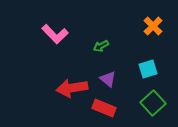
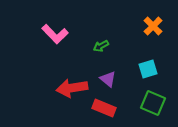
green square: rotated 25 degrees counterclockwise
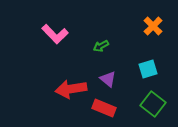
red arrow: moved 1 px left, 1 px down
green square: moved 1 px down; rotated 15 degrees clockwise
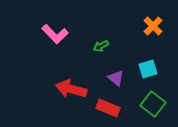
purple triangle: moved 8 px right, 1 px up
red arrow: rotated 24 degrees clockwise
red rectangle: moved 4 px right
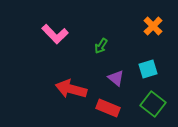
green arrow: rotated 28 degrees counterclockwise
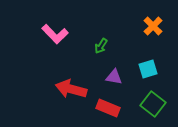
purple triangle: moved 2 px left, 1 px up; rotated 30 degrees counterclockwise
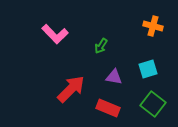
orange cross: rotated 30 degrees counterclockwise
red arrow: rotated 120 degrees clockwise
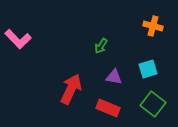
pink L-shape: moved 37 px left, 5 px down
red arrow: rotated 20 degrees counterclockwise
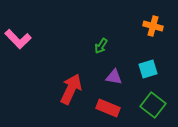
green square: moved 1 px down
